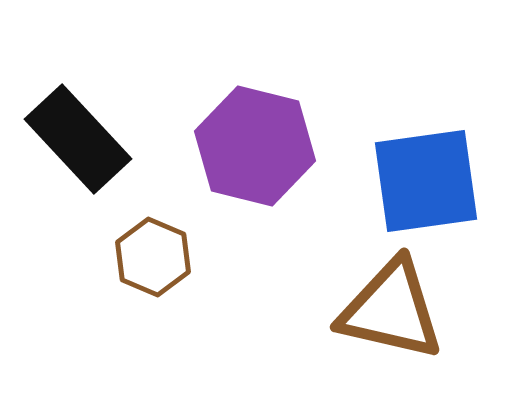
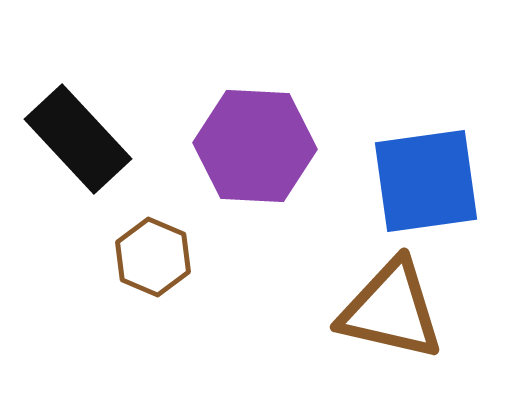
purple hexagon: rotated 11 degrees counterclockwise
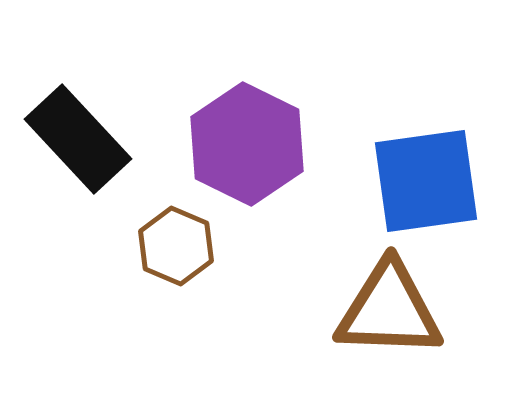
purple hexagon: moved 8 px left, 2 px up; rotated 23 degrees clockwise
brown hexagon: moved 23 px right, 11 px up
brown triangle: moved 2 px left; rotated 11 degrees counterclockwise
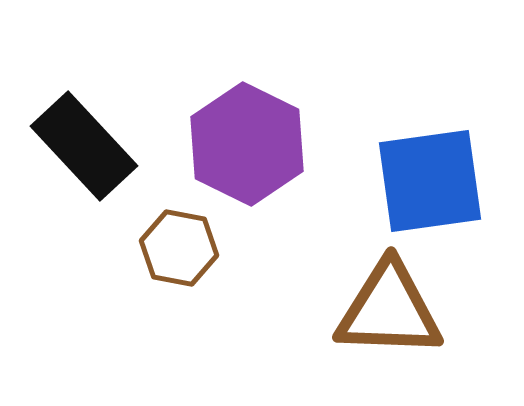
black rectangle: moved 6 px right, 7 px down
blue square: moved 4 px right
brown hexagon: moved 3 px right, 2 px down; rotated 12 degrees counterclockwise
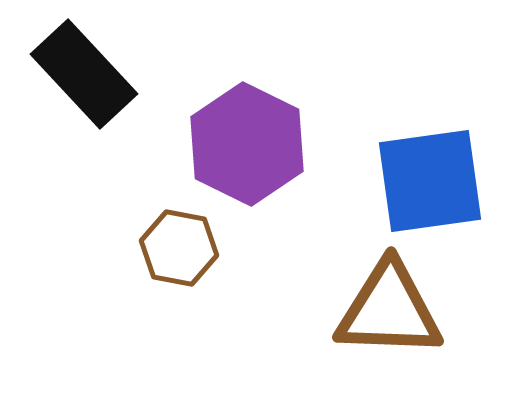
black rectangle: moved 72 px up
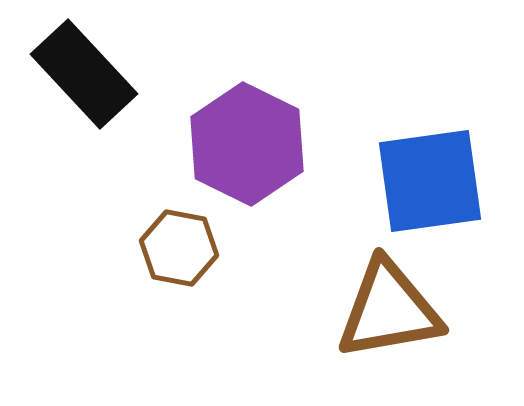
brown triangle: rotated 12 degrees counterclockwise
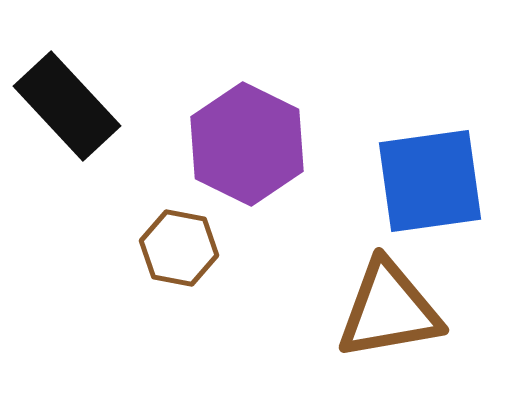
black rectangle: moved 17 px left, 32 px down
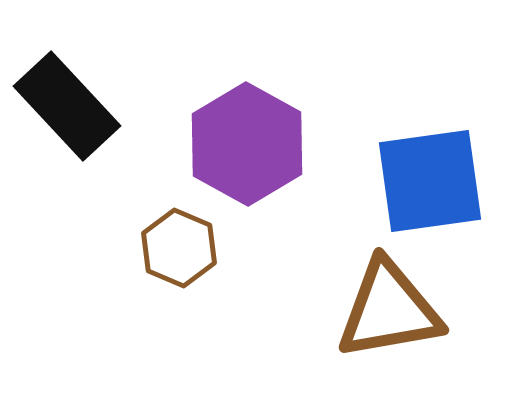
purple hexagon: rotated 3 degrees clockwise
brown hexagon: rotated 12 degrees clockwise
